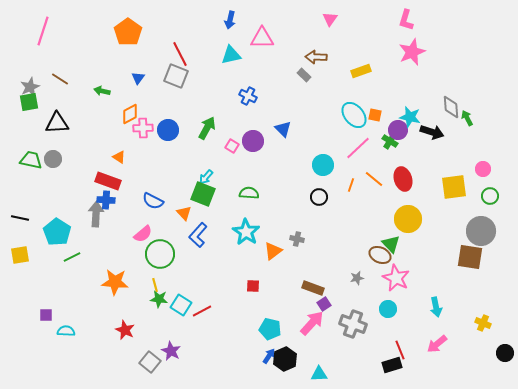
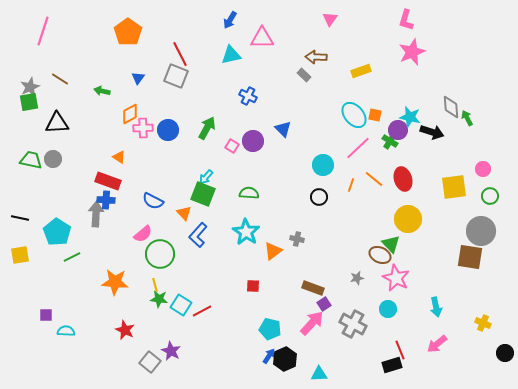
blue arrow at (230, 20): rotated 18 degrees clockwise
gray cross at (353, 324): rotated 8 degrees clockwise
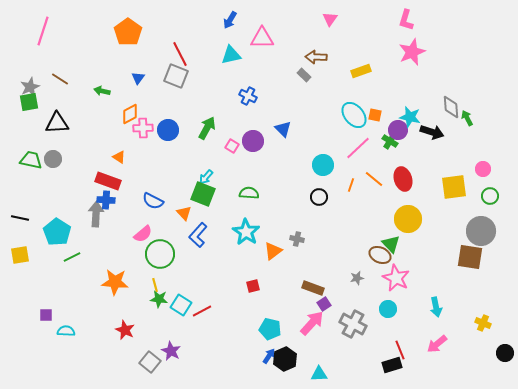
red square at (253, 286): rotated 16 degrees counterclockwise
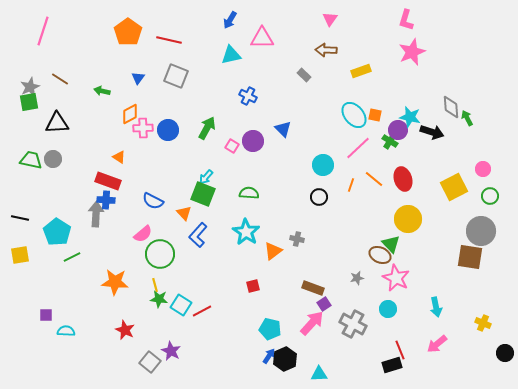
red line at (180, 54): moved 11 px left, 14 px up; rotated 50 degrees counterclockwise
brown arrow at (316, 57): moved 10 px right, 7 px up
yellow square at (454, 187): rotated 20 degrees counterclockwise
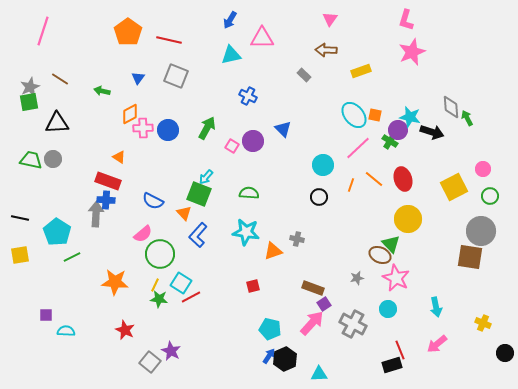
green square at (203, 194): moved 4 px left
cyan star at (246, 232): rotated 24 degrees counterclockwise
orange triangle at (273, 251): rotated 18 degrees clockwise
yellow line at (155, 285): rotated 40 degrees clockwise
cyan square at (181, 305): moved 22 px up
red line at (202, 311): moved 11 px left, 14 px up
